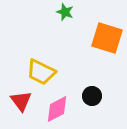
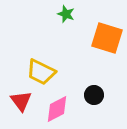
green star: moved 1 px right, 2 px down
black circle: moved 2 px right, 1 px up
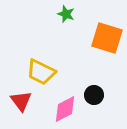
pink diamond: moved 8 px right
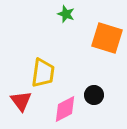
yellow trapezoid: moved 2 px right, 1 px down; rotated 108 degrees counterclockwise
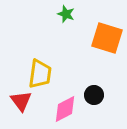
yellow trapezoid: moved 3 px left, 1 px down
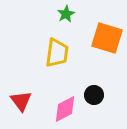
green star: rotated 24 degrees clockwise
yellow trapezoid: moved 17 px right, 21 px up
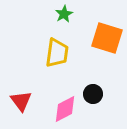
green star: moved 2 px left
black circle: moved 1 px left, 1 px up
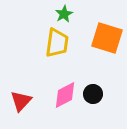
yellow trapezoid: moved 10 px up
red triangle: rotated 20 degrees clockwise
pink diamond: moved 14 px up
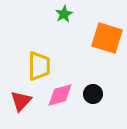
yellow trapezoid: moved 18 px left, 23 px down; rotated 8 degrees counterclockwise
pink diamond: moved 5 px left; rotated 12 degrees clockwise
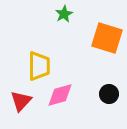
black circle: moved 16 px right
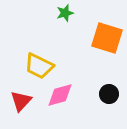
green star: moved 1 px right, 1 px up; rotated 12 degrees clockwise
yellow trapezoid: rotated 116 degrees clockwise
